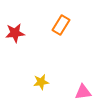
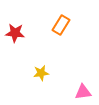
red star: rotated 12 degrees clockwise
yellow star: moved 9 px up
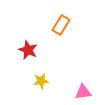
red star: moved 13 px right, 17 px down; rotated 18 degrees clockwise
yellow star: moved 8 px down
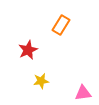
red star: rotated 24 degrees clockwise
pink triangle: moved 1 px down
